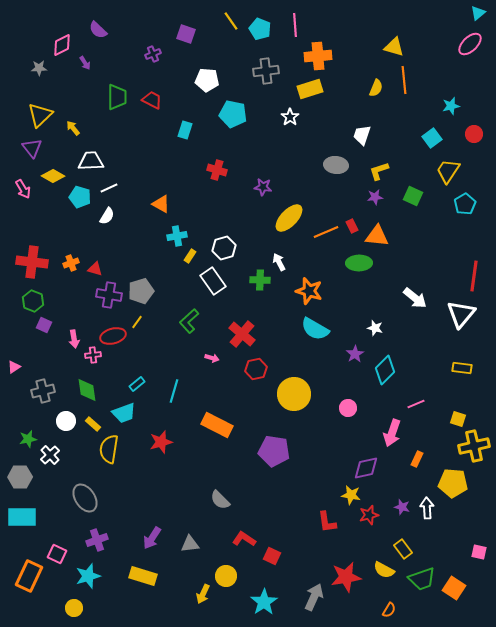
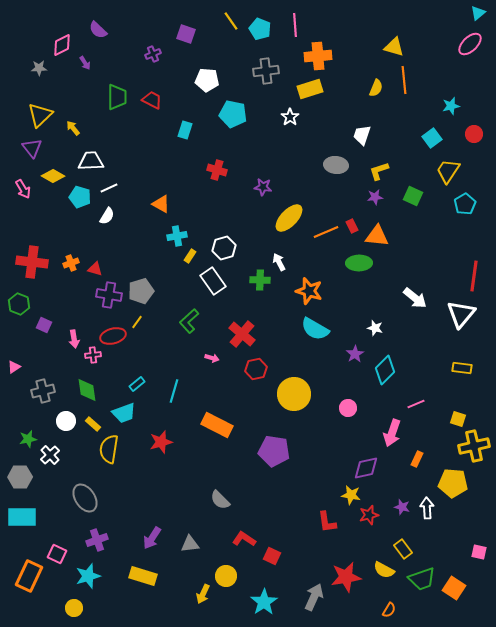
green hexagon at (33, 301): moved 14 px left, 3 px down
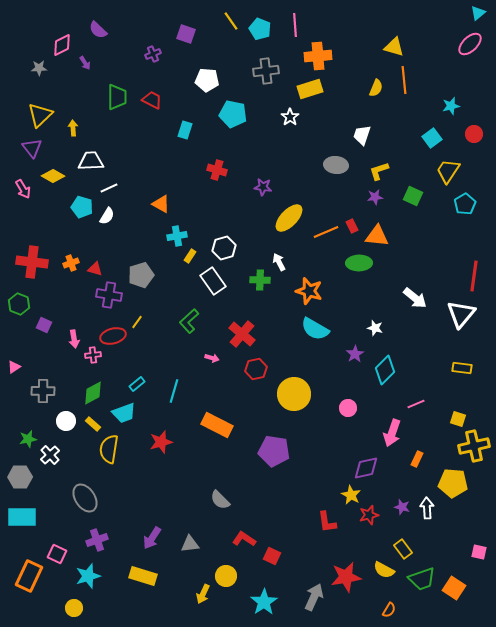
yellow arrow at (73, 128): rotated 35 degrees clockwise
cyan pentagon at (80, 197): moved 2 px right, 10 px down
gray pentagon at (141, 291): moved 16 px up
green diamond at (87, 390): moved 6 px right, 3 px down; rotated 70 degrees clockwise
gray cross at (43, 391): rotated 15 degrees clockwise
yellow star at (351, 495): rotated 18 degrees clockwise
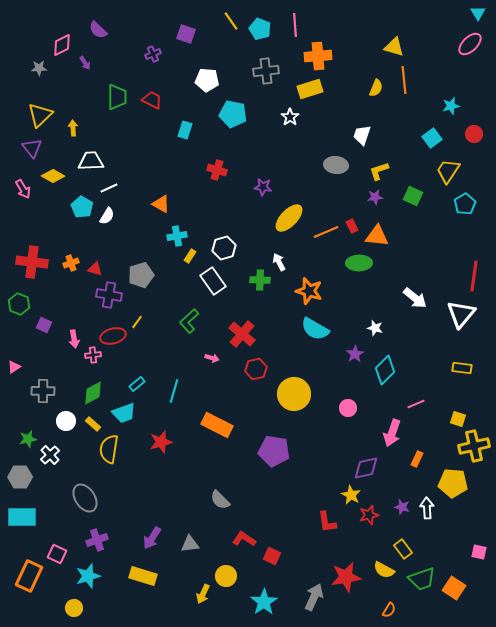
cyan triangle at (478, 13): rotated 21 degrees counterclockwise
cyan pentagon at (82, 207): rotated 15 degrees clockwise
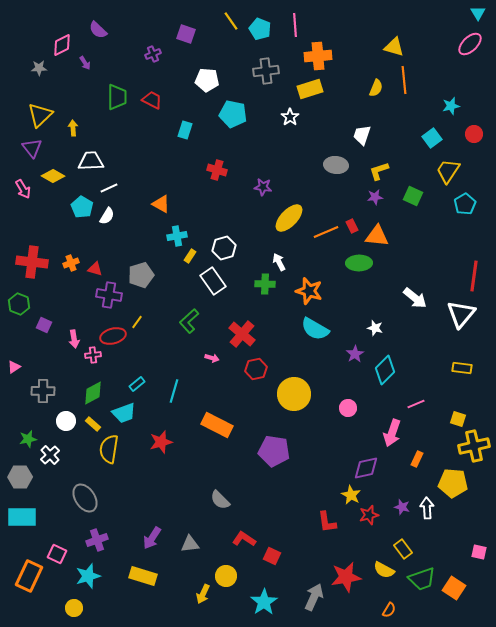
green cross at (260, 280): moved 5 px right, 4 px down
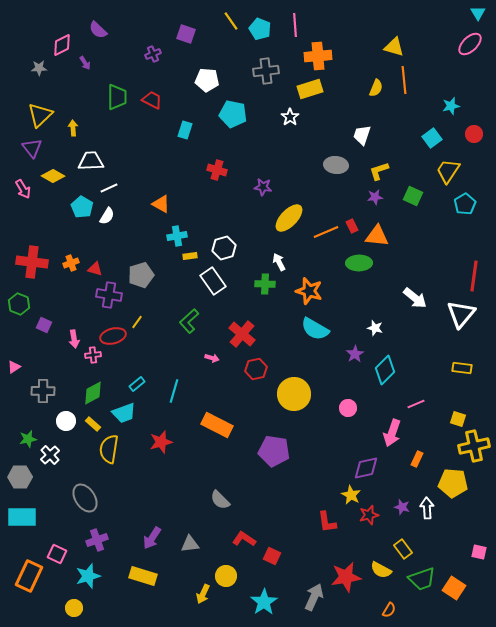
yellow rectangle at (190, 256): rotated 48 degrees clockwise
yellow semicircle at (384, 570): moved 3 px left
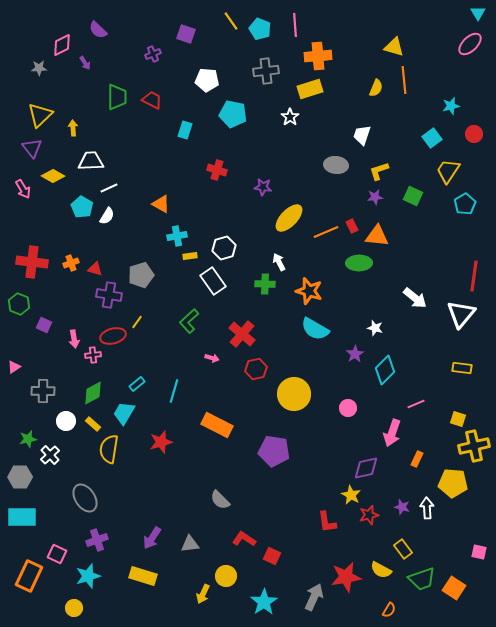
cyan trapezoid at (124, 413): rotated 140 degrees clockwise
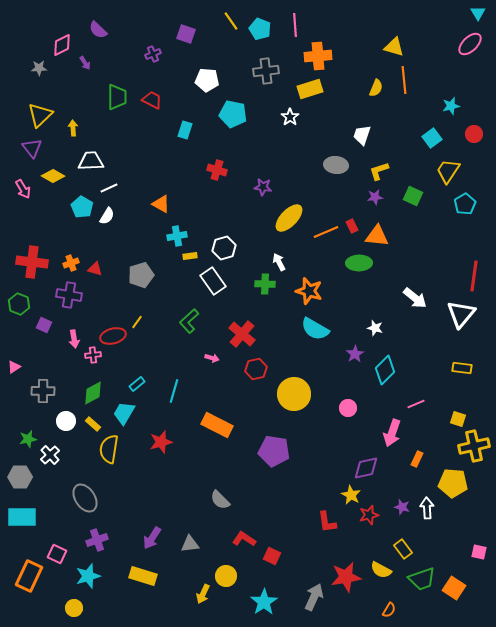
purple cross at (109, 295): moved 40 px left
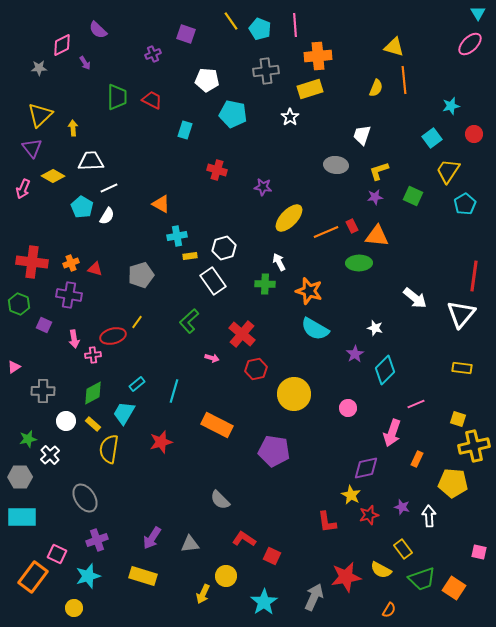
pink arrow at (23, 189): rotated 54 degrees clockwise
white arrow at (427, 508): moved 2 px right, 8 px down
orange rectangle at (29, 576): moved 4 px right, 1 px down; rotated 12 degrees clockwise
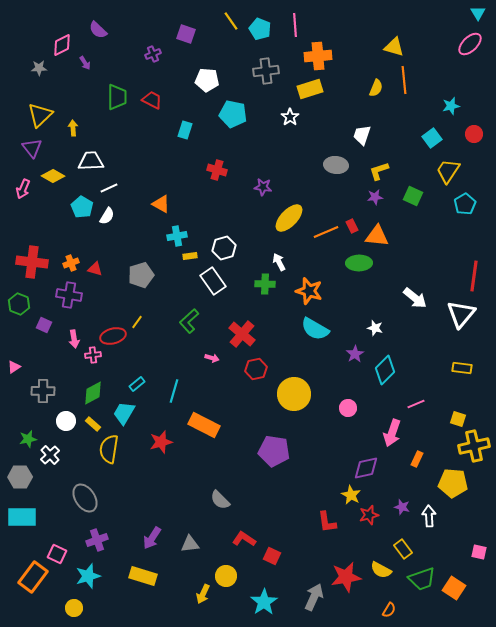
orange rectangle at (217, 425): moved 13 px left
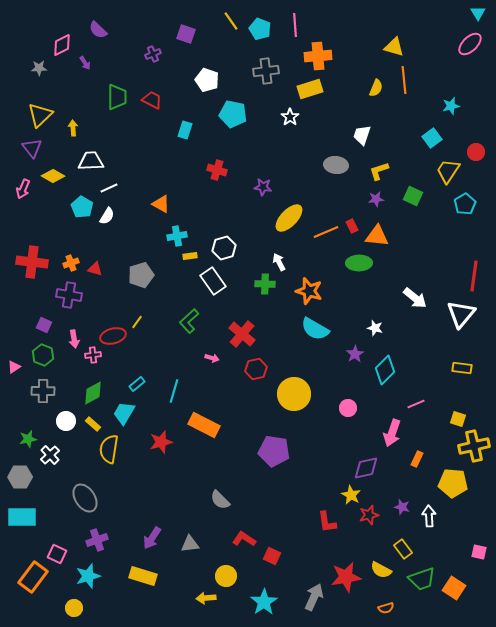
white pentagon at (207, 80): rotated 15 degrees clockwise
red circle at (474, 134): moved 2 px right, 18 px down
purple star at (375, 197): moved 1 px right, 2 px down
green hexagon at (19, 304): moved 24 px right, 51 px down
yellow arrow at (203, 594): moved 3 px right, 4 px down; rotated 60 degrees clockwise
orange semicircle at (389, 610): moved 3 px left, 2 px up; rotated 42 degrees clockwise
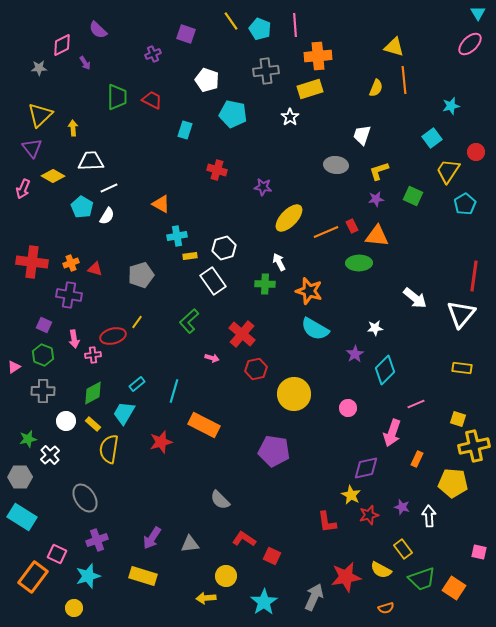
white star at (375, 328): rotated 21 degrees counterclockwise
cyan rectangle at (22, 517): rotated 32 degrees clockwise
